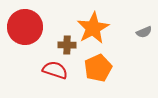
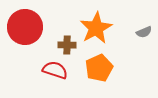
orange star: moved 3 px right
orange pentagon: moved 1 px right
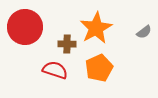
gray semicircle: rotated 14 degrees counterclockwise
brown cross: moved 1 px up
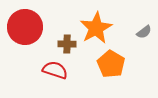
orange pentagon: moved 12 px right, 4 px up; rotated 16 degrees counterclockwise
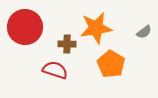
orange star: rotated 20 degrees clockwise
